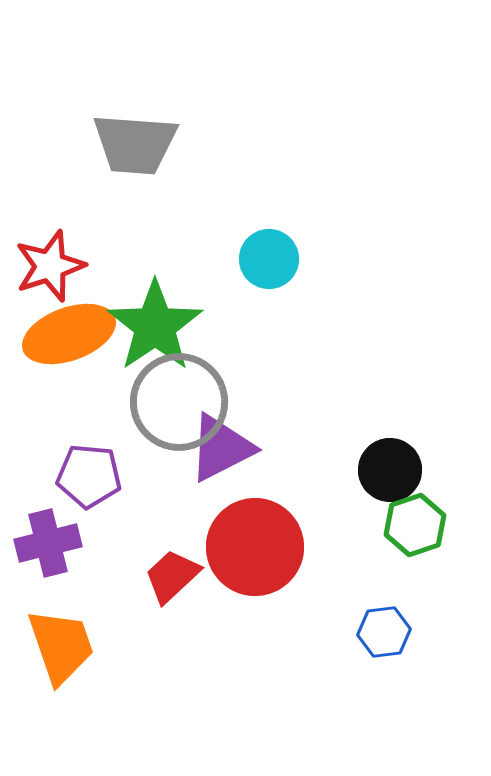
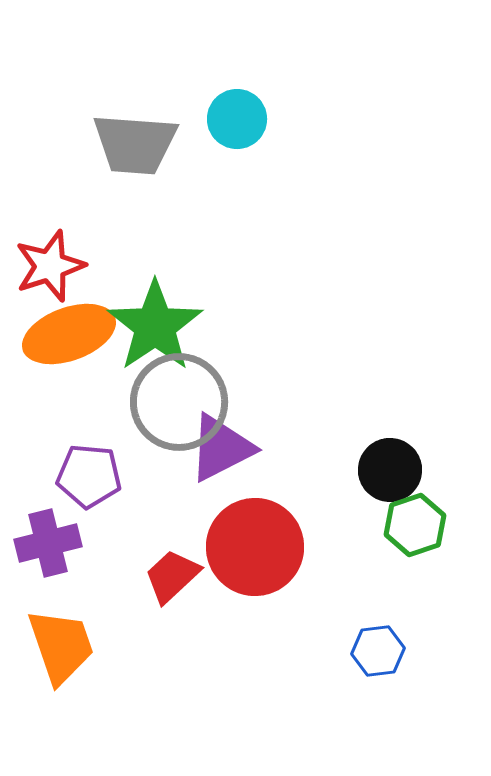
cyan circle: moved 32 px left, 140 px up
blue hexagon: moved 6 px left, 19 px down
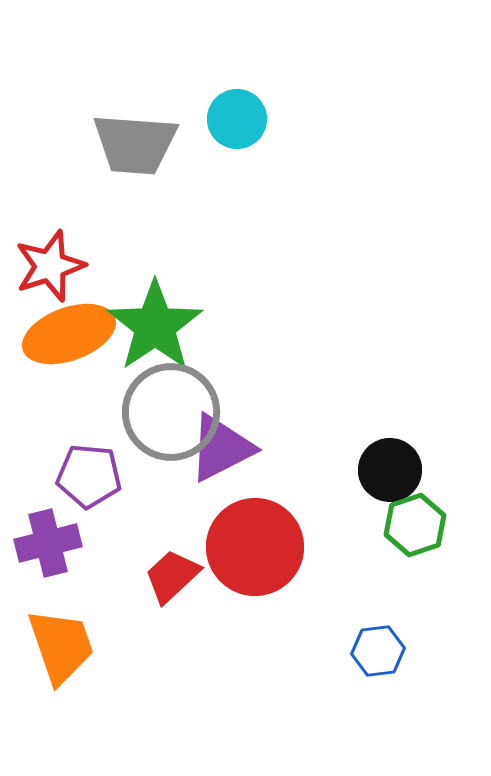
gray circle: moved 8 px left, 10 px down
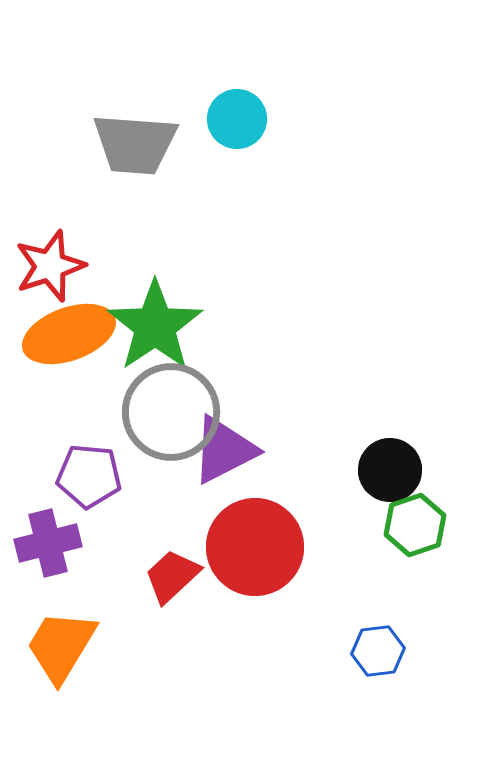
purple triangle: moved 3 px right, 2 px down
orange trapezoid: rotated 130 degrees counterclockwise
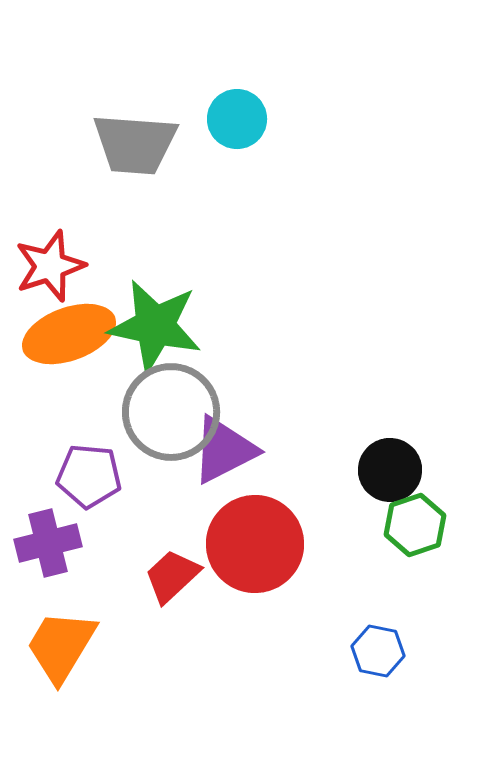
green star: rotated 26 degrees counterclockwise
red circle: moved 3 px up
blue hexagon: rotated 18 degrees clockwise
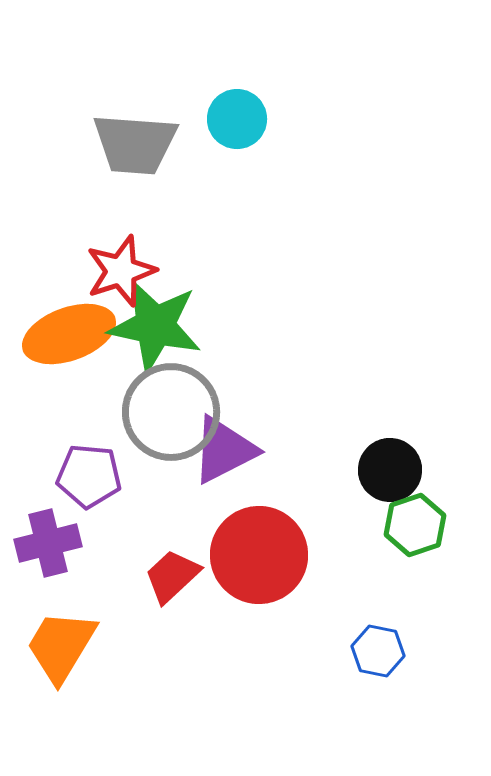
red star: moved 71 px right, 5 px down
red circle: moved 4 px right, 11 px down
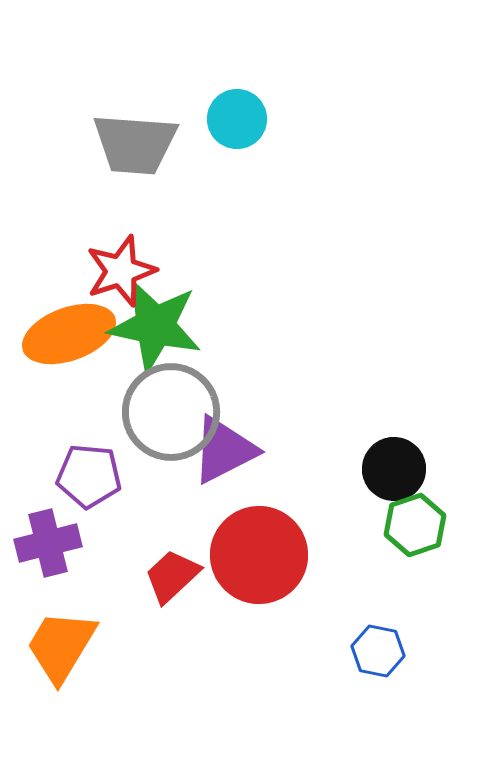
black circle: moved 4 px right, 1 px up
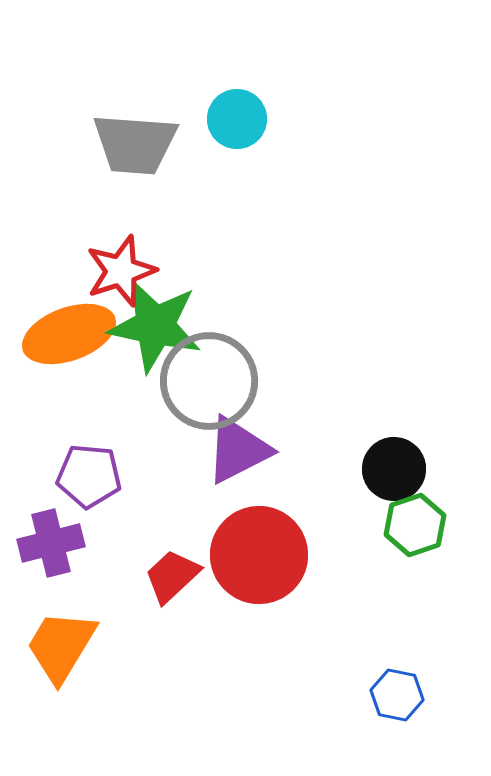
gray circle: moved 38 px right, 31 px up
purple triangle: moved 14 px right
purple cross: moved 3 px right
blue hexagon: moved 19 px right, 44 px down
